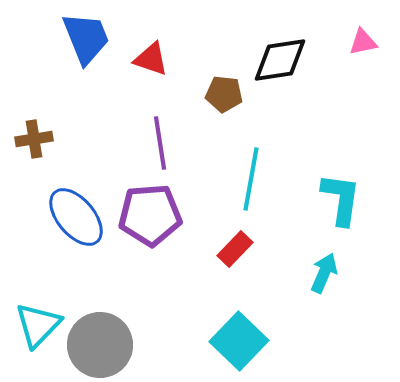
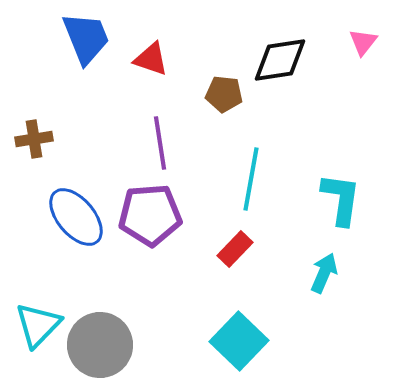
pink triangle: rotated 40 degrees counterclockwise
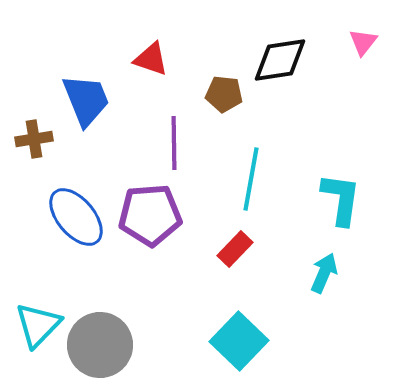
blue trapezoid: moved 62 px down
purple line: moved 14 px right; rotated 8 degrees clockwise
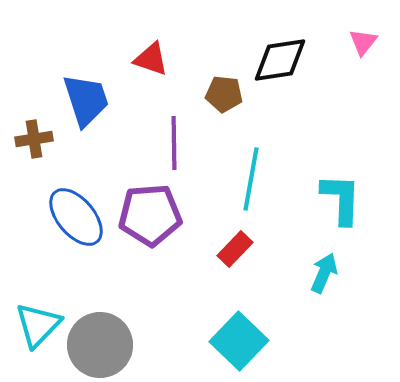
blue trapezoid: rotated 4 degrees clockwise
cyan L-shape: rotated 6 degrees counterclockwise
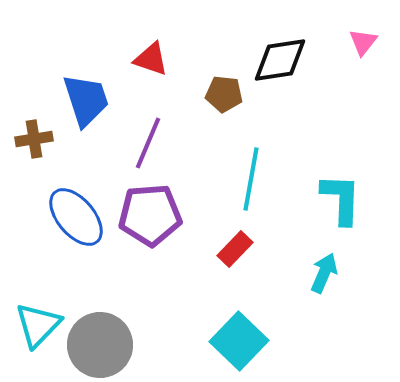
purple line: moved 26 px left; rotated 24 degrees clockwise
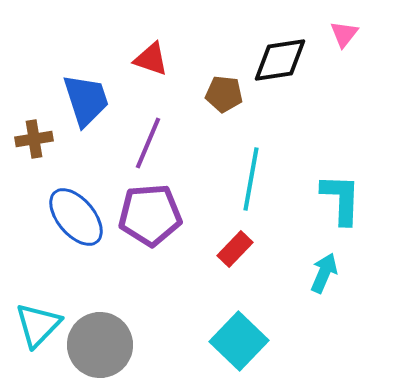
pink triangle: moved 19 px left, 8 px up
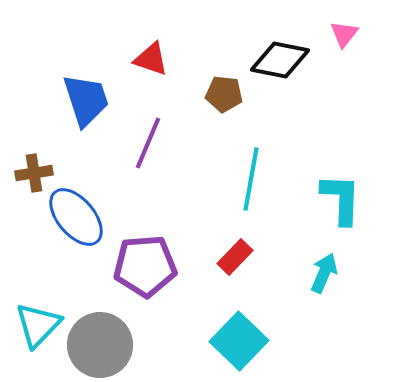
black diamond: rotated 20 degrees clockwise
brown cross: moved 34 px down
purple pentagon: moved 5 px left, 51 px down
red rectangle: moved 8 px down
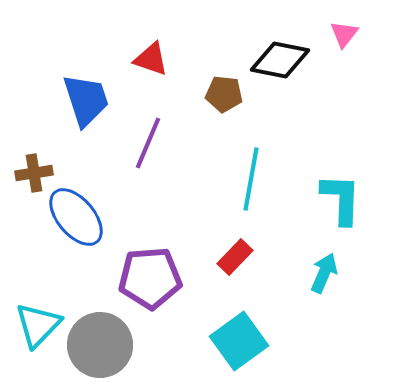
purple pentagon: moved 5 px right, 12 px down
cyan square: rotated 10 degrees clockwise
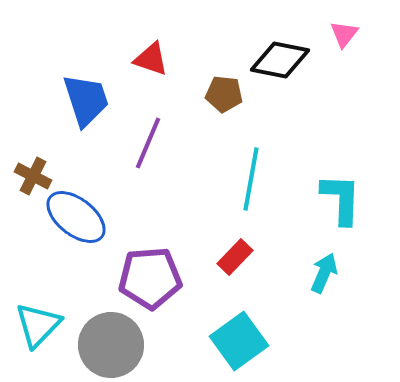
brown cross: moved 1 px left, 3 px down; rotated 36 degrees clockwise
blue ellipse: rotated 12 degrees counterclockwise
gray circle: moved 11 px right
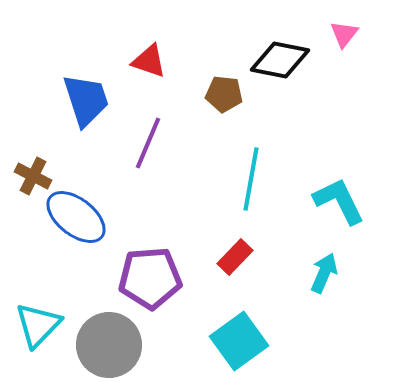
red triangle: moved 2 px left, 2 px down
cyan L-shape: moved 2 px left, 2 px down; rotated 28 degrees counterclockwise
gray circle: moved 2 px left
